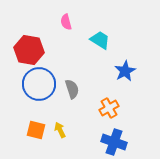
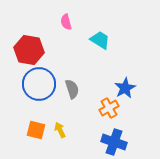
blue star: moved 17 px down
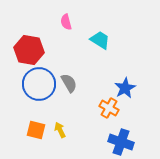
gray semicircle: moved 3 px left, 6 px up; rotated 12 degrees counterclockwise
orange cross: rotated 30 degrees counterclockwise
blue cross: moved 7 px right
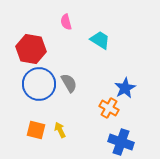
red hexagon: moved 2 px right, 1 px up
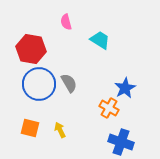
orange square: moved 6 px left, 2 px up
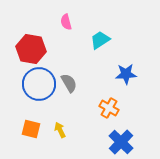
cyan trapezoid: rotated 65 degrees counterclockwise
blue star: moved 1 px right, 14 px up; rotated 25 degrees clockwise
orange square: moved 1 px right, 1 px down
blue cross: rotated 25 degrees clockwise
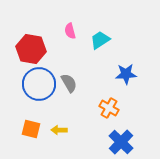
pink semicircle: moved 4 px right, 9 px down
yellow arrow: moved 1 px left; rotated 63 degrees counterclockwise
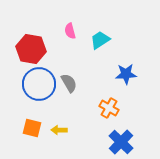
orange square: moved 1 px right, 1 px up
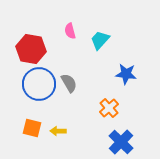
cyan trapezoid: rotated 15 degrees counterclockwise
blue star: rotated 10 degrees clockwise
orange cross: rotated 18 degrees clockwise
yellow arrow: moved 1 px left, 1 px down
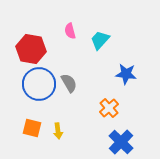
yellow arrow: rotated 98 degrees counterclockwise
